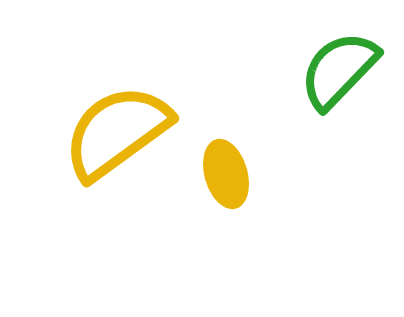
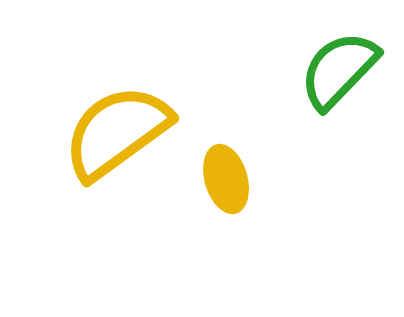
yellow ellipse: moved 5 px down
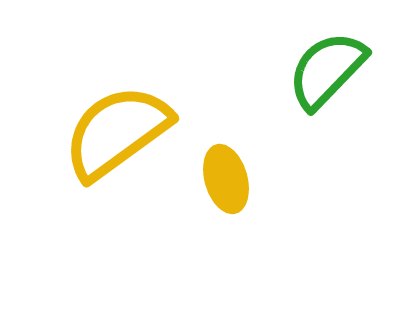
green semicircle: moved 12 px left
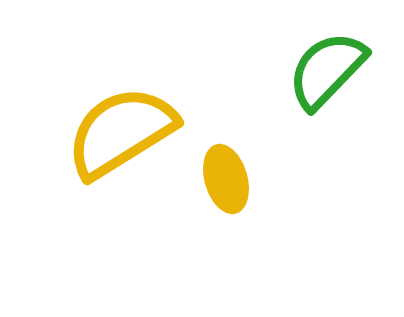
yellow semicircle: moved 4 px right; rotated 4 degrees clockwise
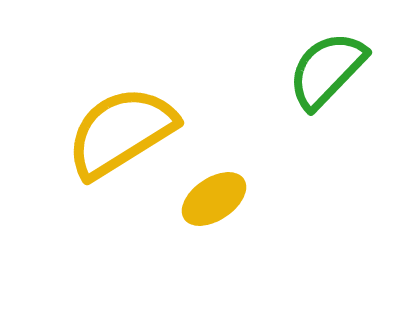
yellow ellipse: moved 12 px left, 20 px down; rotated 72 degrees clockwise
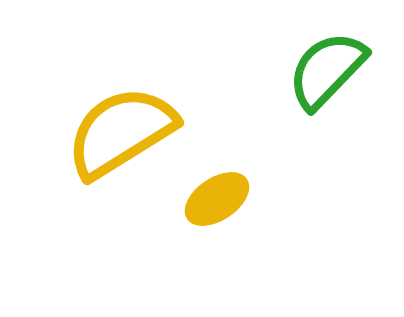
yellow ellipse: moved 3 px right
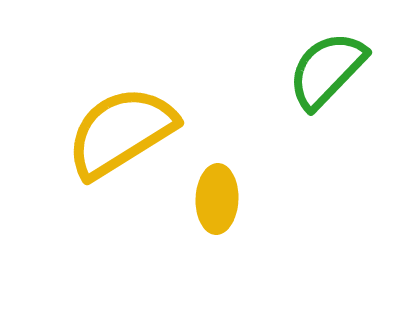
yellow ellipse: rotated 54 degrees counterclockwise
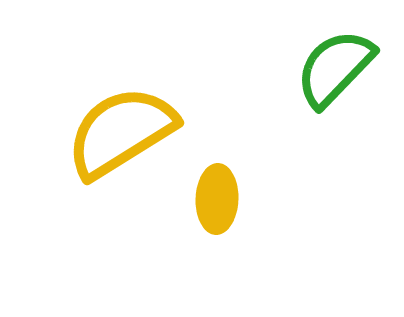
green semicircle: moved 8 px right, 2 px up
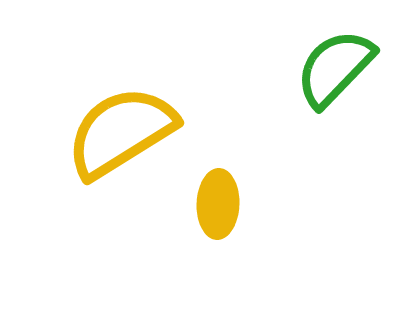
yellow ellipse: moved 1 px right, 5 px down
